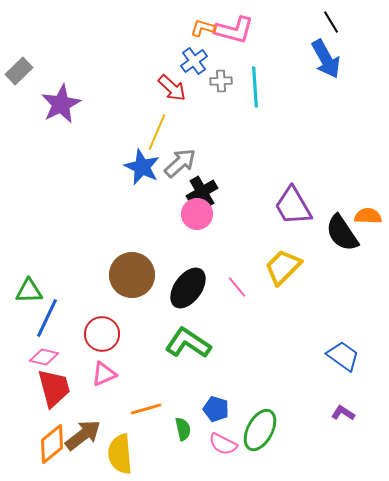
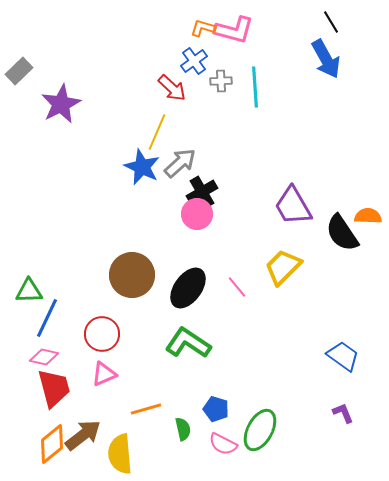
purple L-shape: rotated 35 degrees clockwise
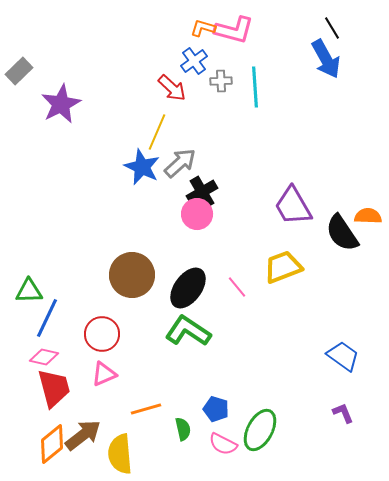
black line: moved 1 px right, 6 px down
yellow trapezoid: rotated 24 degrees clockwise
green L-shape: moved 12 px up
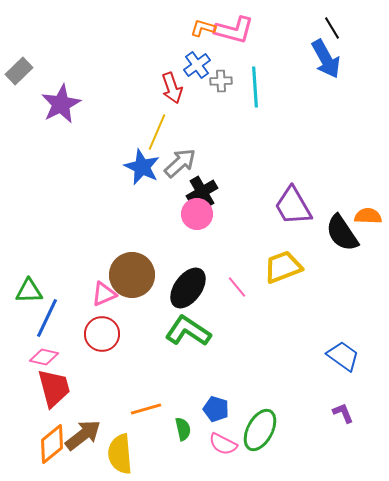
blue cross: moved 3 px right, 4 px down
red arrow: rotated 28 degrees clockwise
pink triangle: moved 80 px up
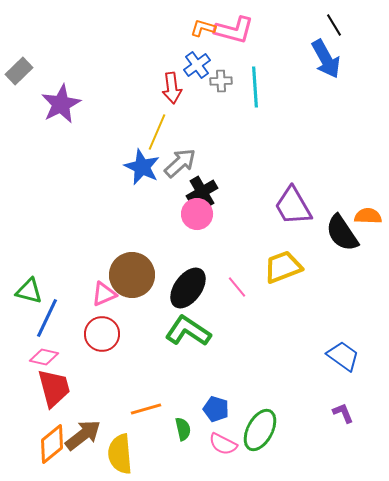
black line: moved 2 px right, 3 px up
red arrow: rotated 12 degrees clockwise
green triangle: rotated 16 degrees clockwise
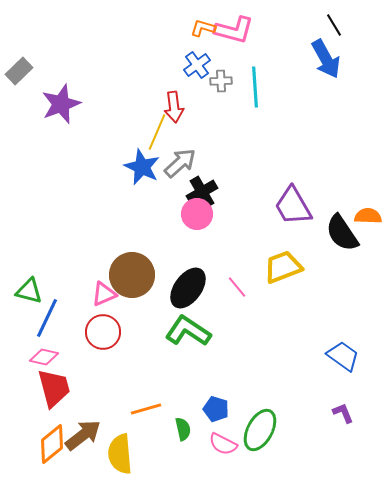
red arrow: moved 2 px right, 19 px down
purple star: rotated 6 degrees clockwise
red circle: moved 1 px right, 2 px up
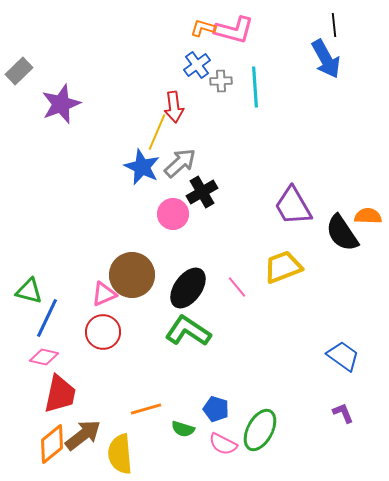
black line: rotated 25 degrees clockwise
pink circle: moved 24 px left
red trapezoid: moved 6 px right, 6 px down; rotated 27 degrees clockwise
green semicircle: rotated 120 degrees clockwise
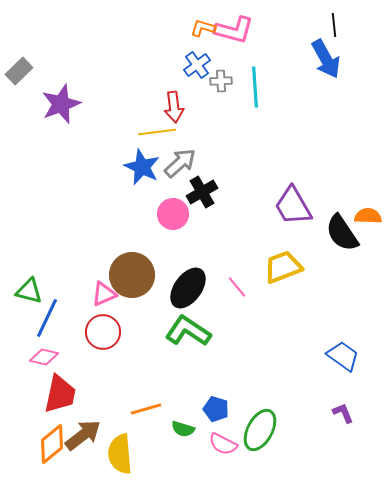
yellow line: rotated 60 degrees clockwise
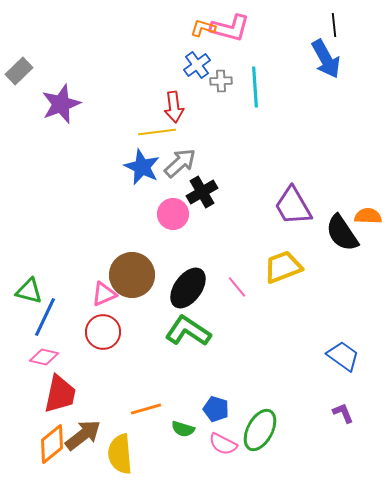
pink L-shape: moved 4 px left, 2 px up
blue line: moved 2 px left, 1 px up
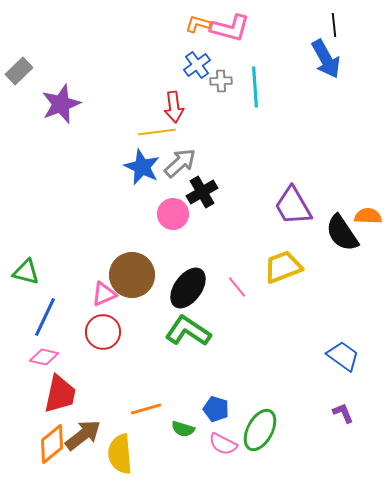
orange L-shape: moved 5 px left, 4 px up
green triangle: moved 3 px left, 19 px up
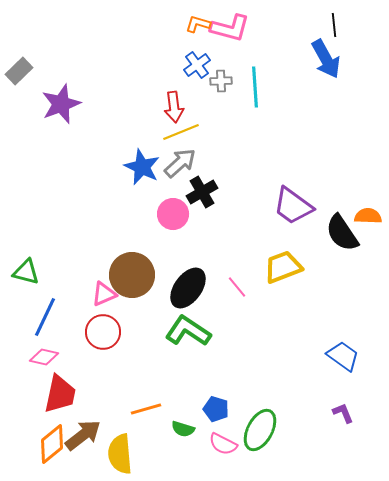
yellow line: moved 24 px right; rotated 15 degrees counterclockwise
purple trapezoid: rotated 24 degrees counterclockwise
